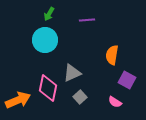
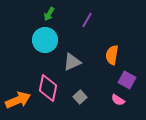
purple line: rotated 56 degrees counterclockwise
gray triangle: moved 11 px up
pink semicircle: moved 3 px right, 2 px up
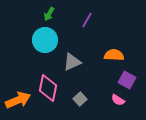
orange semicircle: moved 2 px right; rotated 84 degrees clockwise
gray square: moved 2 px down
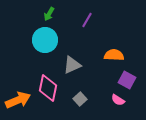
gray triangle: moved 3 px down
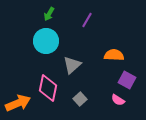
cyan circle: moved 1 px right, 1 px down
gray triangle: rotated 18 degrees counterclockwise
orange arrow: moved 3 px down
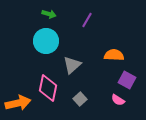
green arrow: rotated 104 degrees counterclockwise
orange arrow: rotated 10 degrees clockwise
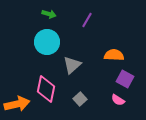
cyan circle: moved 1 px right, 1 px down
purple square: moved 2 px left, 1 px up
pink diamond: moved 2 px left, 1 px down
orange arrow: moved 1 px left, 1 px down
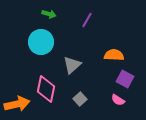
cyan circle: moved 6 px left
